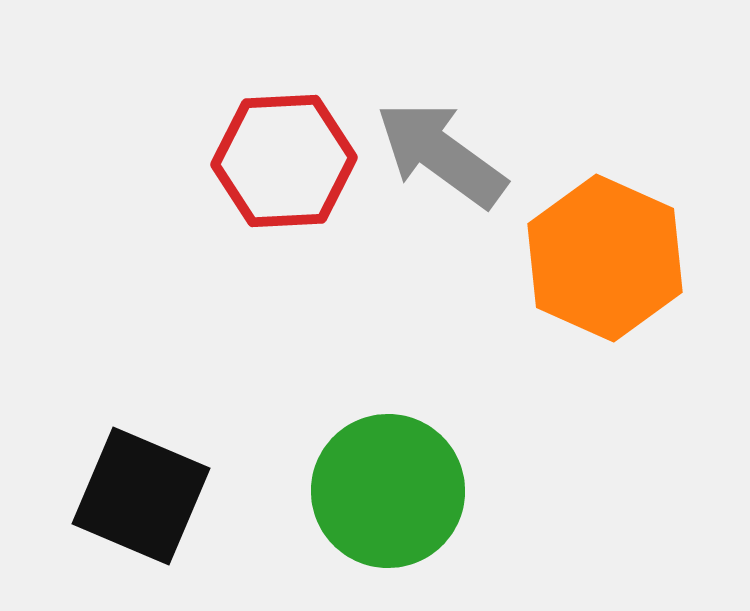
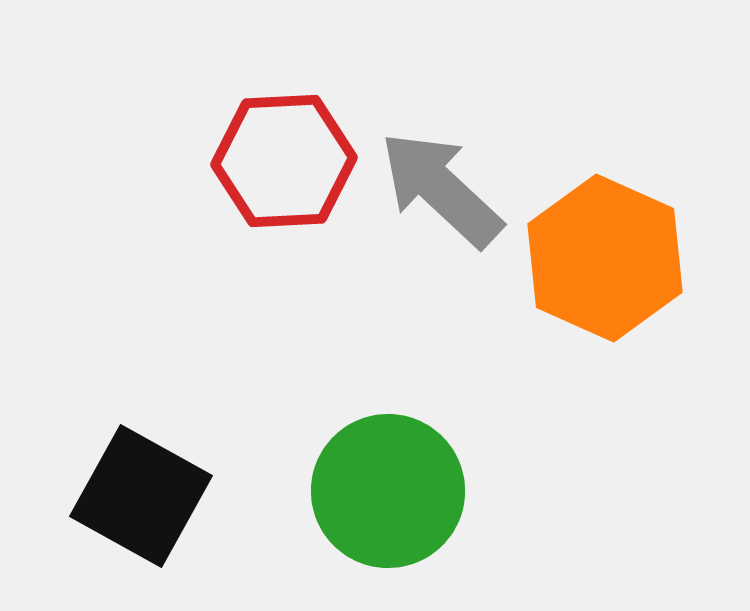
gray arrow: moved 35 px down; rotated 7 degrees clockwise
black square: rotated 6 degrees clockwise
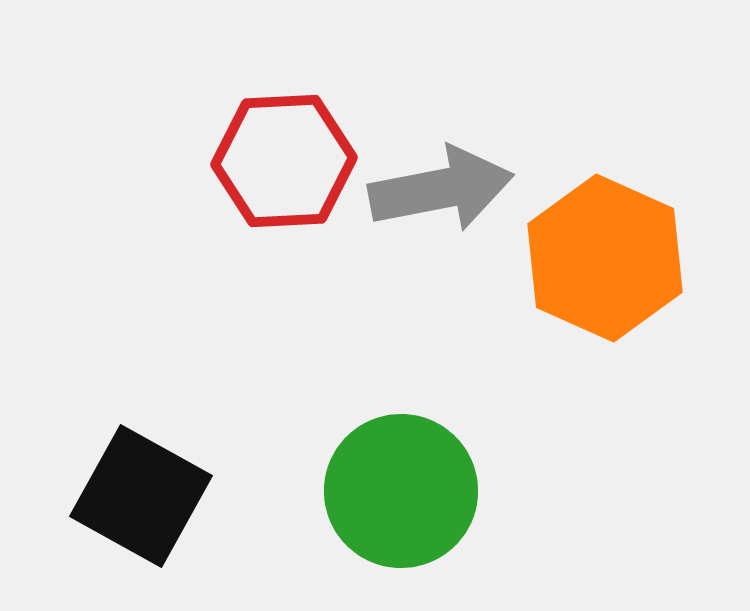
gray arrow: rotated 126 degrees clockwise
green circle: moved 13 px right
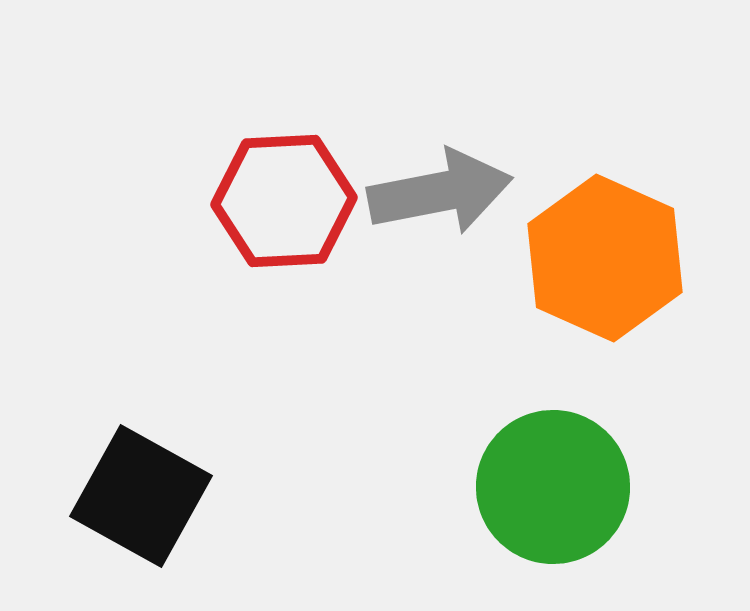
red hexagon: moved 40 px down
gray arrow: moved 1 px left, 3 px down
green circle: moved 152 px right, 4 px up
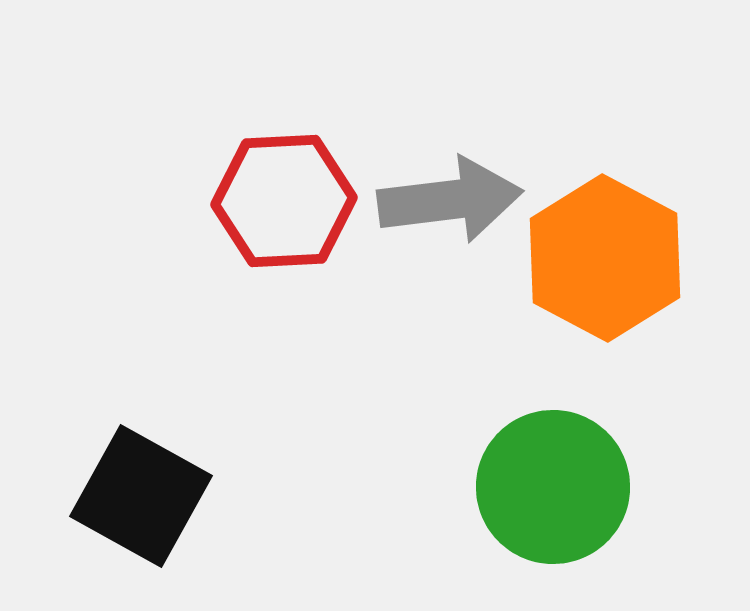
gray arrow: moved 10 px right, 8 px down; rotated 4 degrees clockwise
orange hexagon: rotated 4 degrees clockwise
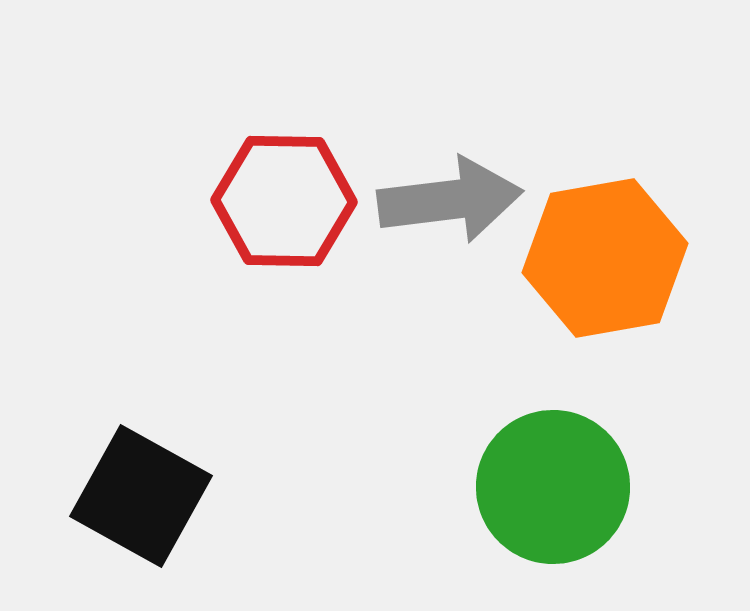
red hexagon: rotated 4 degrees clockwise
orange hexagon: rotated 22 degrees clockwise
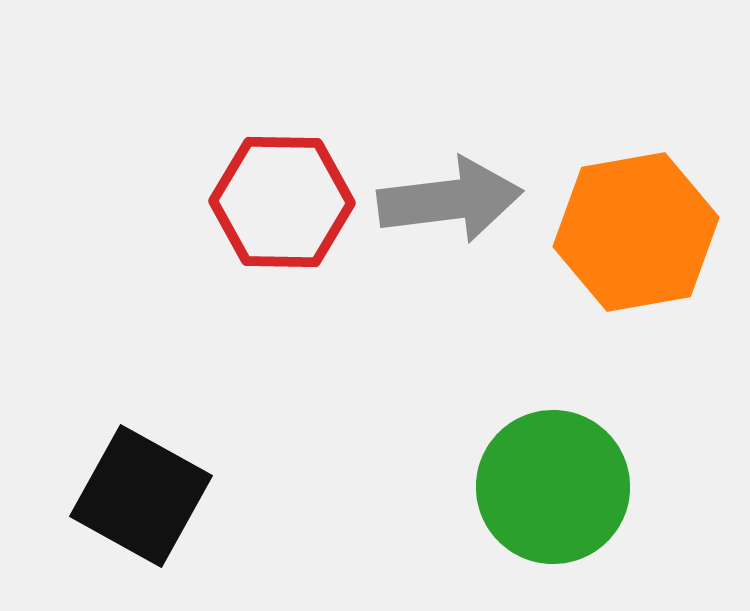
red hexagon: moved 2 px left, 1 px down
orange hexagon: moved 31 px right, 26 px up
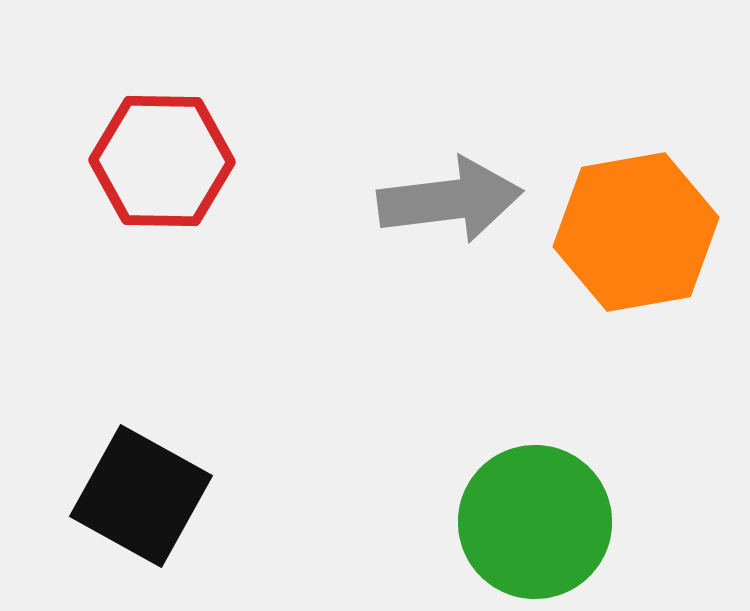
red hexagon: moved 120 px left, 41 px up
green circle: moved 18 px left, 35 px down
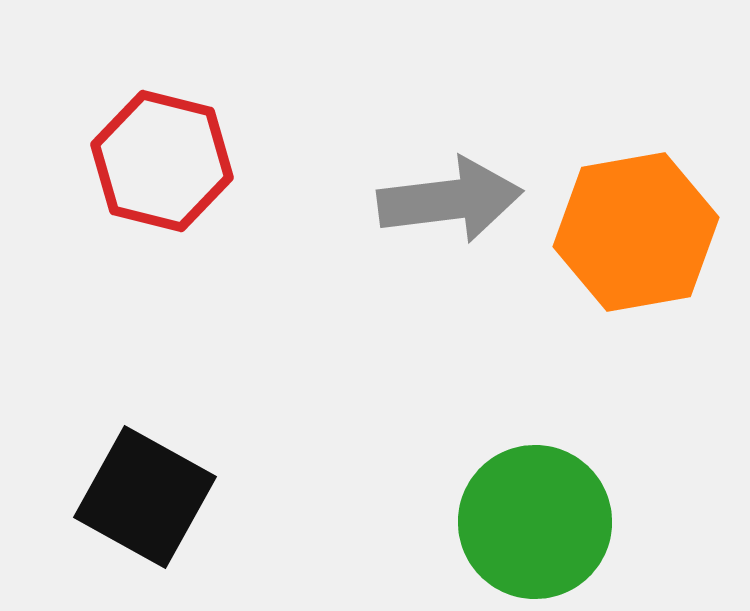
red hexagon: rotated 13 degrees clockwise
black square: moved 4 px right, 1 px down
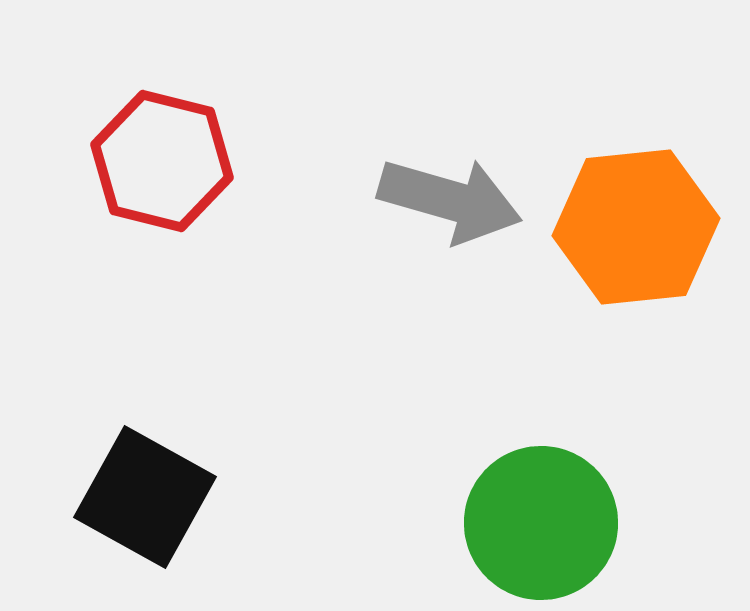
gray arrow: rotated 23 degrees clockwise
orange hexagon: moved 5 px up; rotated 4 degrees clockwise
green circle: moved 6 px right, 1 px down
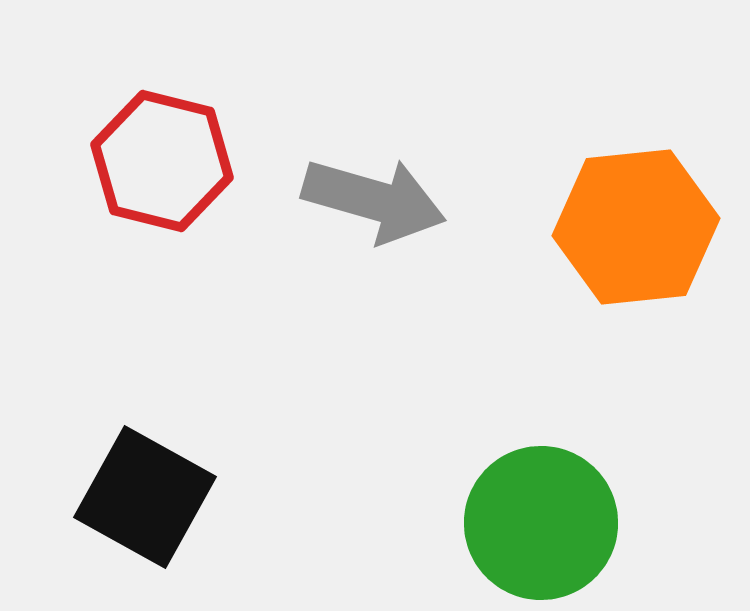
gray arrow: moved 76 px left
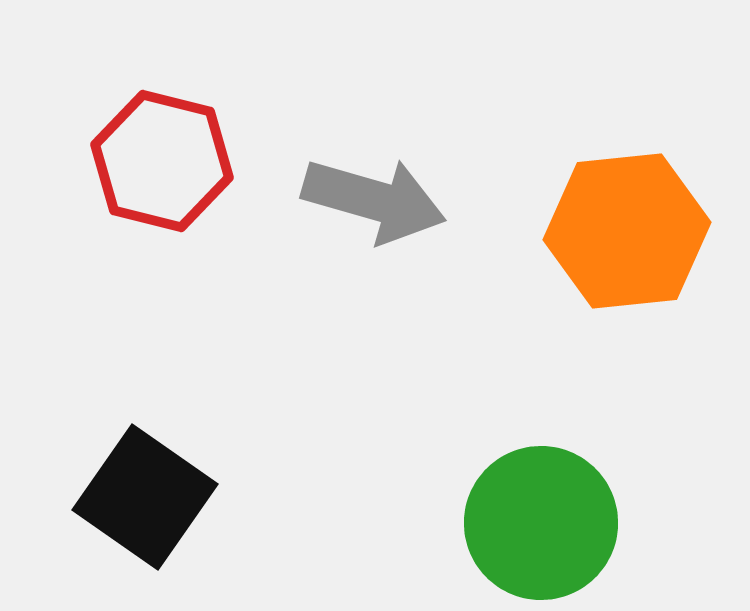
orange hexagon: moved 9 px left, 4 px down
black square: rotated 6 degrees clockwise
